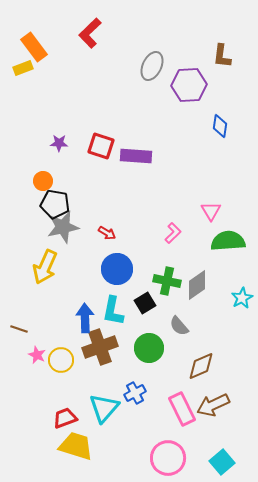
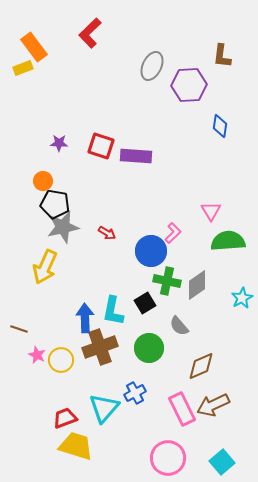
blue circle: moved 34 px right, 18 px up
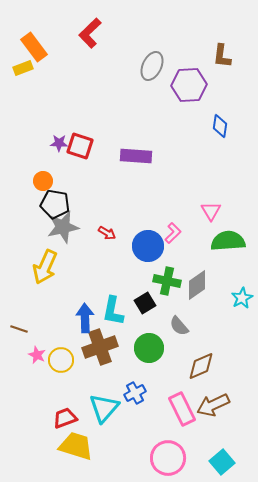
red square: moved 21 px left
blue circle: moved 3 px left, 5 px up
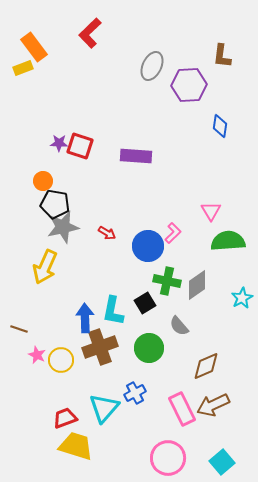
brown diamond: moved 5 px right
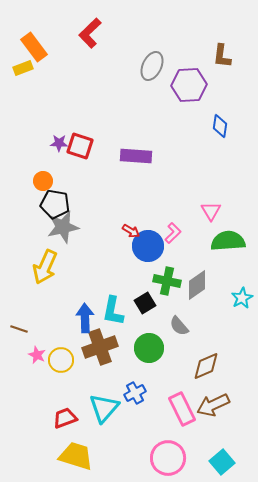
red arrow: moved 24 px right, 2 px up
yellow trapezoid: moved 10 px down
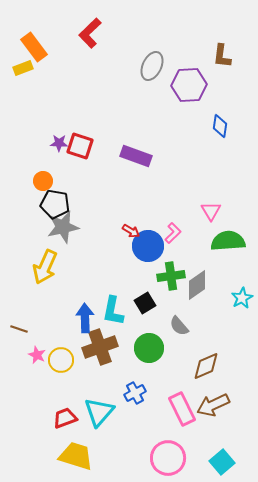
purple rectangle: rotated 16 degrees clockwise
green cross: moved 4 px right, 5 px up; rotated 20 degrees counterclockwise
cyan triangle: moved 5 px left, 4 px down
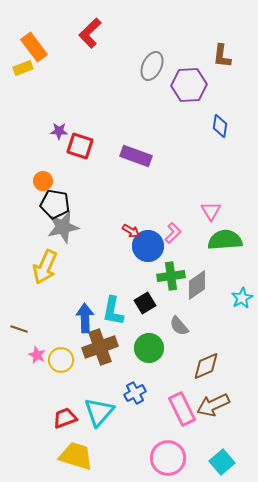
purple star: moved 12 px up
green semicircle: moved 3 px left, 1 px up
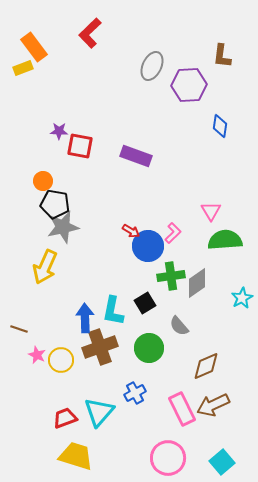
red square: rotated 8 degrees counterclockwise
gray diamond: moved 2 px up
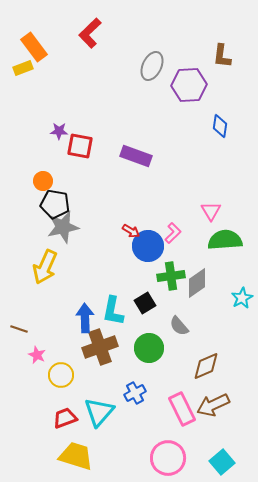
yellow circle: moved 15 px down
